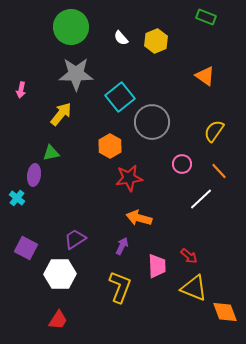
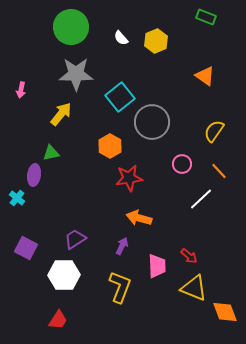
white hexagon: moved 4 px right, 1 px down
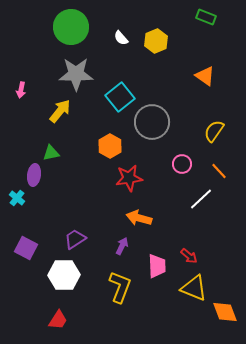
yellow arrow: moved 1 px left, 3 px up
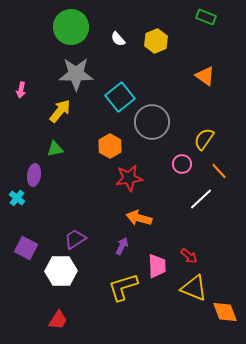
white semicircle: moved 3 px left, 1 px down
yellow semicircle: moved 10 px left, 8 px down
green triangle: moved 4 px right, 4 px up
white hexagon: moved 3 px left, 4 px up
yellow L-shape: moved 3 px right; rotated 128 degrees counterclockwise
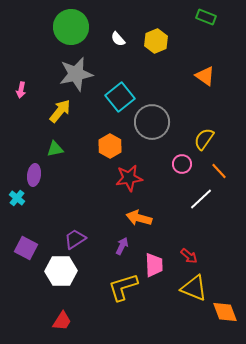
gray star: rotated 12 degrees counterclockwise
pink trapezoid: moved 3 px left, 1 px up
red trapezoid: moved 4 px right, 1 px down
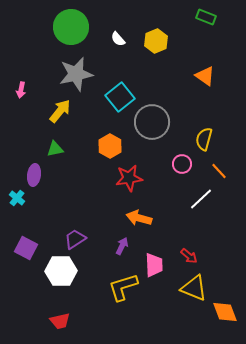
yellow semicircle: rotated 20 degrees counterclockwise
red trapezoid: moved 2 px left; rotated 45 degrees clockwise
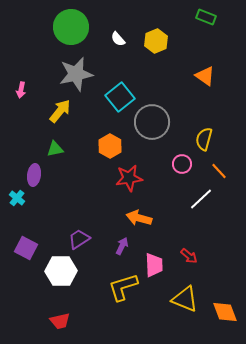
purple trapezoid: moved 4 px right
yellow triangle: moved 9 px left, 11 px down
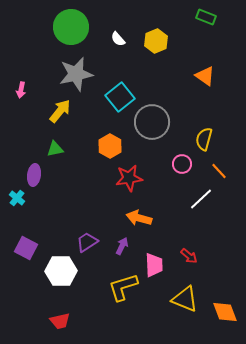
purple trapezoid: moved 8 px right, 3 px down
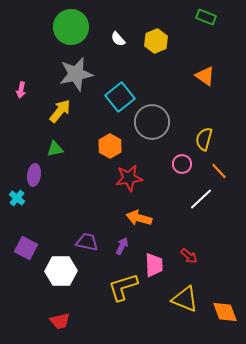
purple trapezoid: rotated 45 degrees clockwise
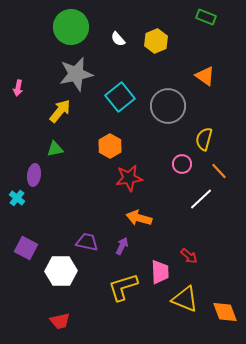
pink arrow: moved 3 px left, 2 px up
gray circle: moved 16 px right, 16 px up
pink trapezoid: moved 6 px right, 7 px down
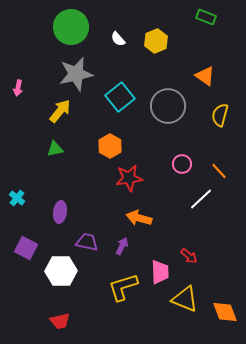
yellow semicircle: moved 16 px right, 24 px up
purple ellipse: moved 26 px right, 37 px down
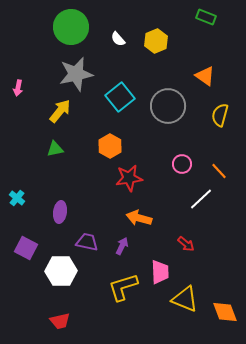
red arrow: moved 3 px left, 12 px up
